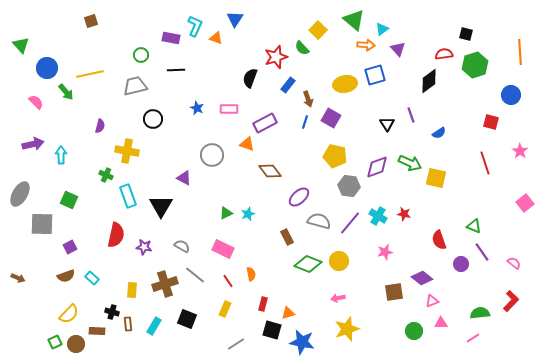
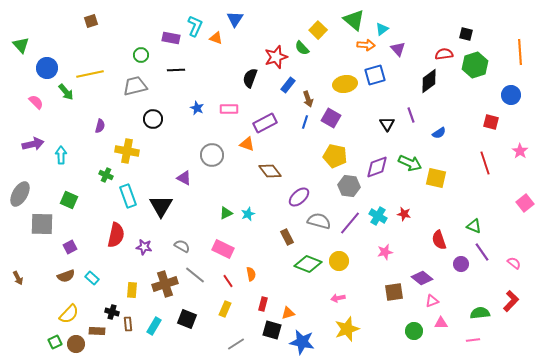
brown arrow at (18, 278): rotated 40 degrees clockwise
pink line at (473, 338): moved 2 px down; rotated 24 degrees clockwise
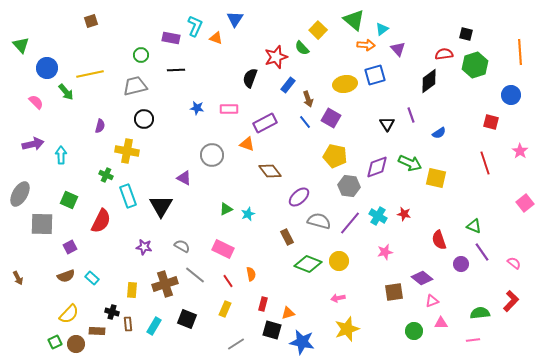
blue star at (197, 108): rotated 16 degrees counterclockwise
black circle at (153, 119): moved 9 px left
blue line at (305, 122): rotated 56 degrees counterclockwise
green triangle at (226, 213): moved 4 px up
red semicircle at (116, 235): moved 15 px left, 14 px up; rotated 15 degrees clockwise
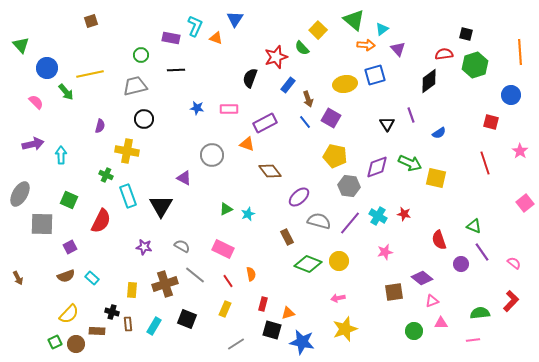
yellow star at (347, 329): moved 2 px left
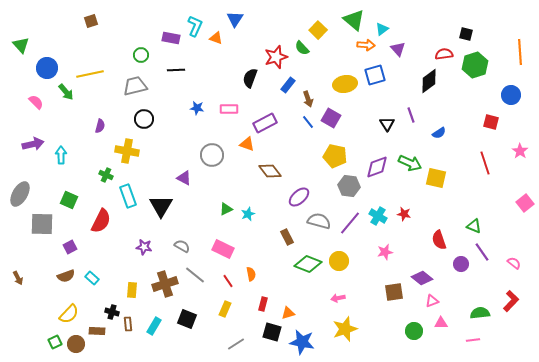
blue line at (305, 122): moved 3 px right
black square at (272, 330): moved 2 px down
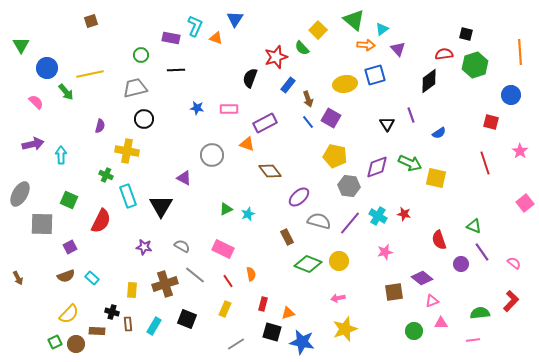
green triangle at (21, 45): rotated 12 degrees clockwise
gray trapezoid at (135, 86): moved 2 px down
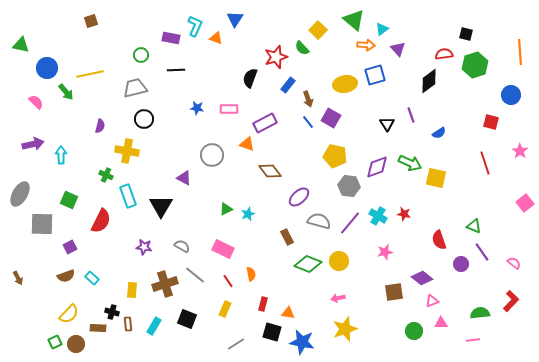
green triangle at (21, 45): rotated 48 degrees counterclockwise
orange triangle at (288, 313): rotated 24 degrees clockwise
brown rectangle at (97, 331): moved 1 px right, 3 px up
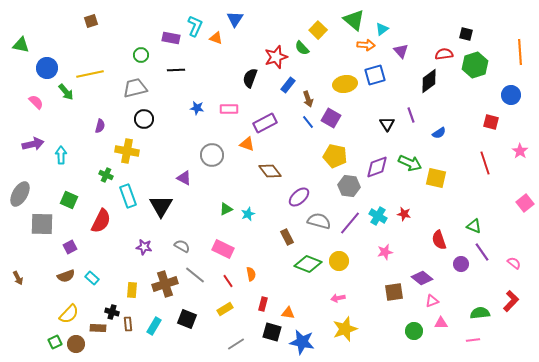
purple triangle at (398, 49): moved 3 px right, 2 px down
yellow rectangle at (225, 309): rotated 35 degrees clockwise
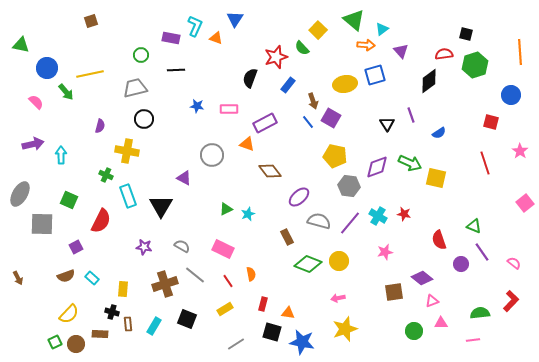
brown arrow at (308, 99): moved 5 px right, 2 px down
blue star at (197, 108): moved 2 px up
purple square at (70, 247): moved 6 px right
yellow rectangle at (132, 290): moved 9 px left, 1 px up
brown rectangle at (98, 328): moved 2 px right, 6 px down
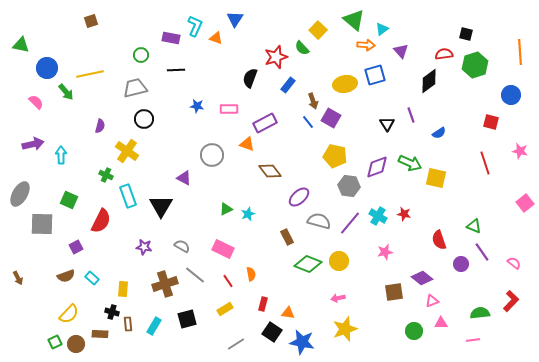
yellow cross at (127, 151): rotated 25 degrees clockwise
pink star at (520, 151): rotated 21 degrees counterclockwise
black square at (187, 319): rotated 36 degrees counterclockwise
black square at (272, 332): rotated 18 degrees clockwise
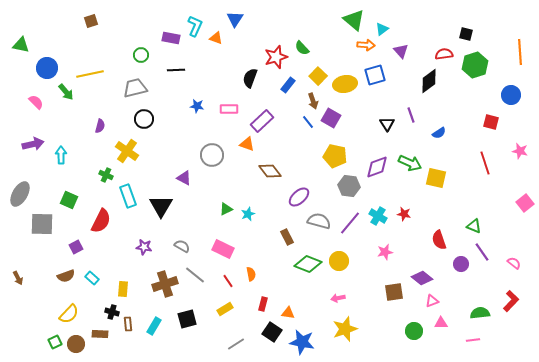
yellow square at (318, 30): moved 46 px down
purple rectangle at (265, 123): moved 3 px left, 2 px up; rotated 15 degrees counterclockwise
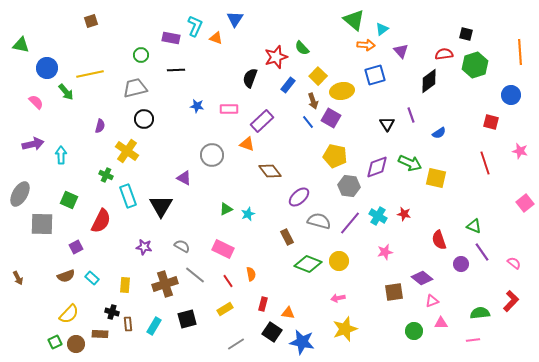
yellow ellipse at (345, 84): moved 3 px left, 7 px down
yellow rectangle at (123, 289): moved 2 px right, 4 px up
